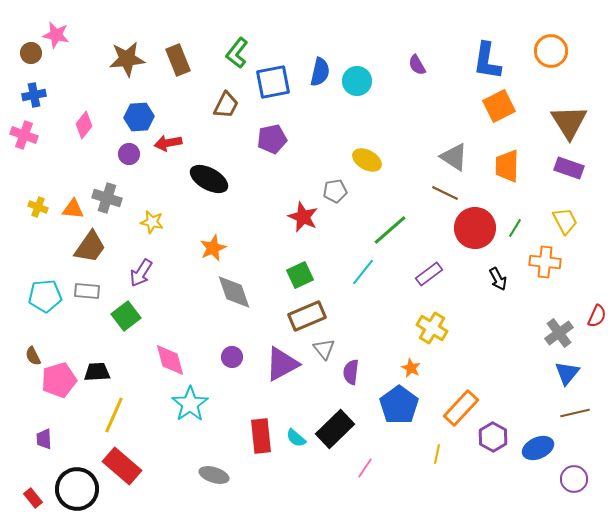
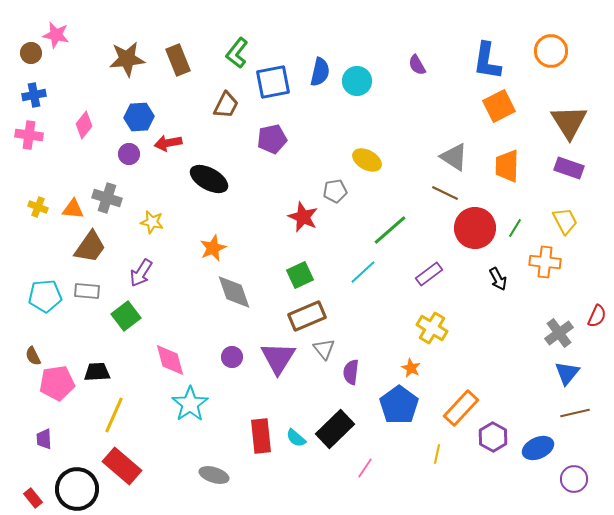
pink cross at (24, 135): moved 5 px right; rotated 12 degrees counterclockwise
cyan line at (363, 272): rotated 8 degrees clockwise
purple triangle at (282, 364): moved 4 px left, 6 px up; rotated 30 degrees counterclockwise
pink pentagon at (59, 380): moved 2 px left, 3 px down; rotated 8 degrees clockwise
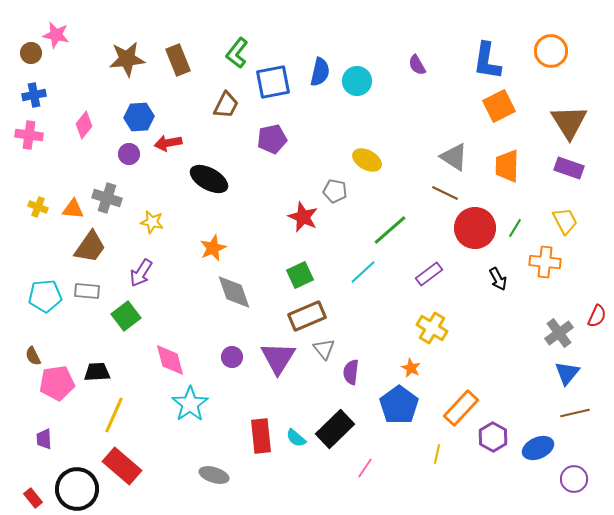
gray pentagon at (335, 191): rotated 20 degrees clockwise
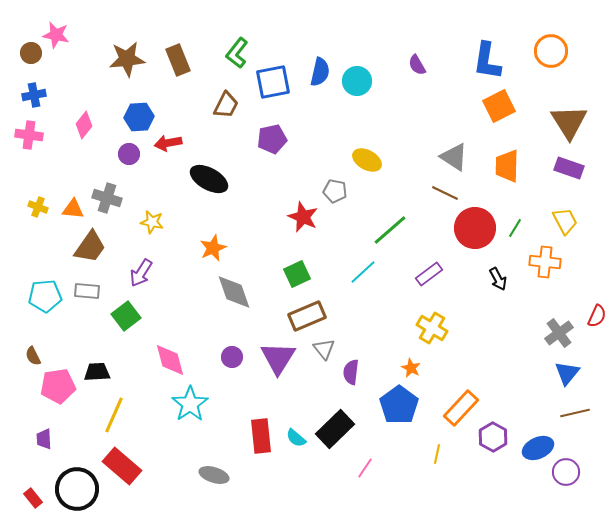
green square at (300, 275): moved 3 px left, 1 px up
pink pentagon at (57, 383): moved 1 px right, 3 px down
purple circle at (574, 479): moved 8 px left, 7 px up
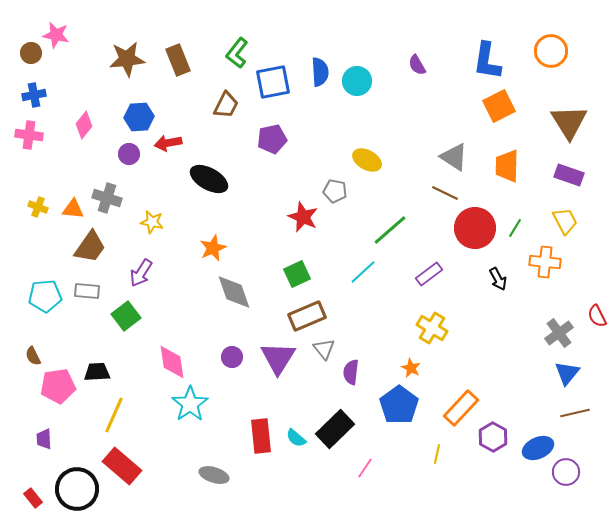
blue semicircle at (320, 72): rotated 16 degrees counterclockwise
purple rectangle at (569, 168): moved 7 px down
red semicircle at (597, 316): rotated 130 degrees clockwise
pink diamond at (170, 360): moved 2 px right, 2 px down; rotated 6 degrees clockwise
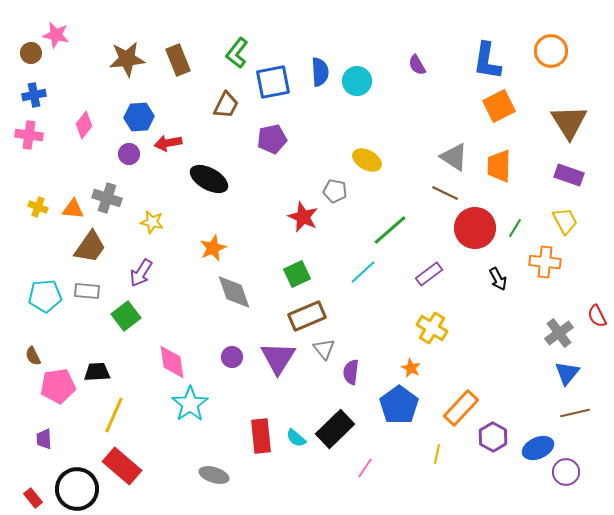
orange trapezoid at (507, 166): moved 8 px left
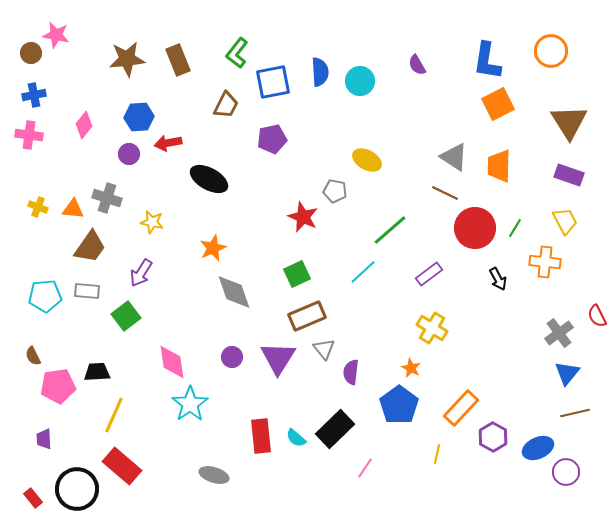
cyan circle at (357, 81): moved 3 px right
orange square at (499, 106): moved 1 px left, 2 px up
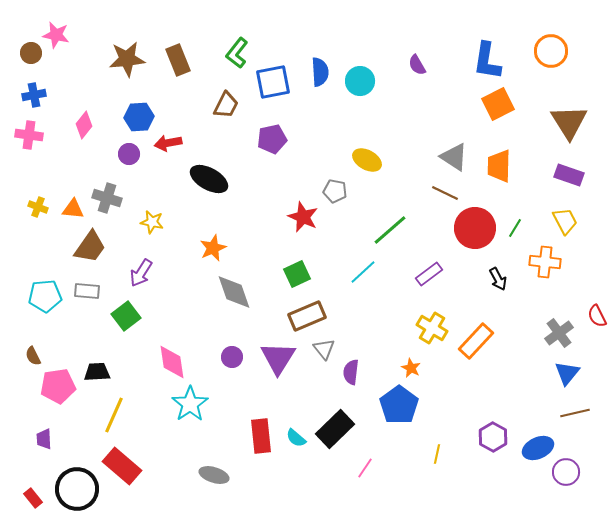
orange rectangle at (461, 408): moved 15 px right, 67 px up
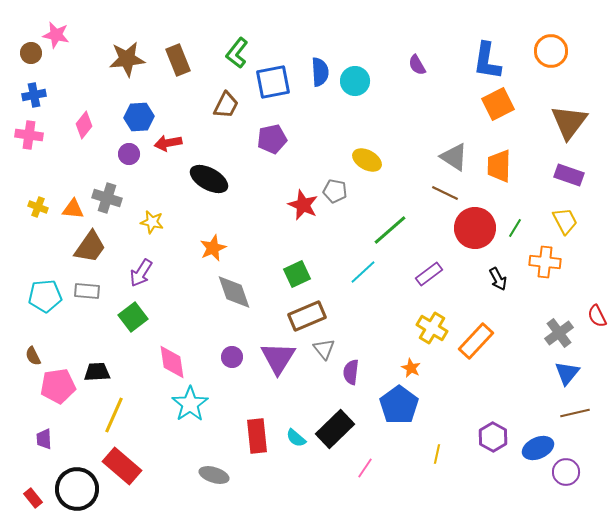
cyan circle at (360, 81): moved 5 px left
brown triangle at (569, 122): rotated 9 degrees clockwise
red star at (303, 217): moved 12 px up
green square at (126, 316): moved 7 px right, 1 px down
red rectangle at (261, 436): moved 4 px left
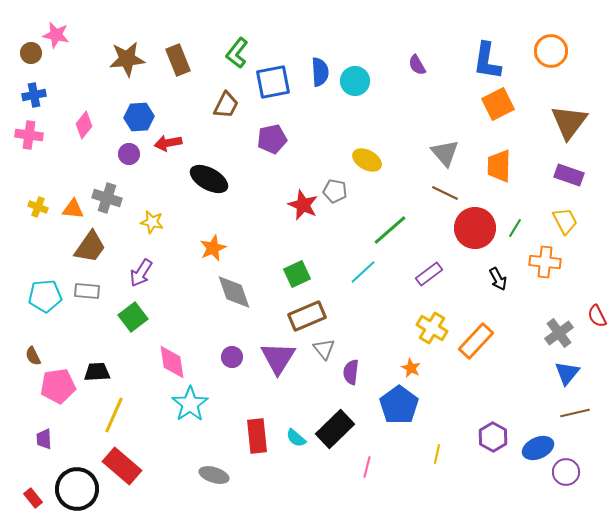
gray triangle at (454, 157): moved 9 px left, 4 px up; rotated 16 degrees clockwise
pink line at (365, 468): moved 2 px right, 1 px up; rotated 20 degrees counterclockwise
